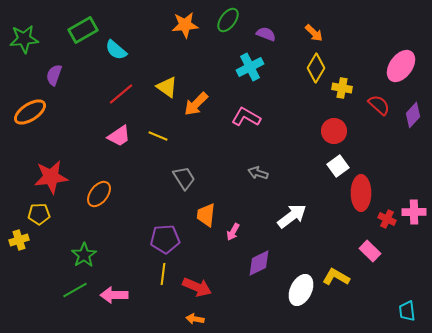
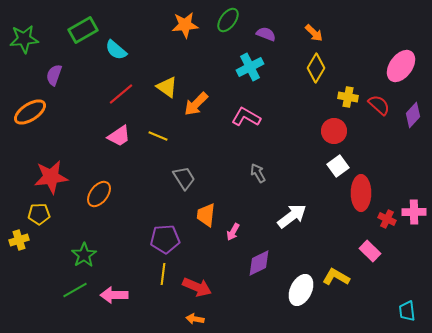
yellow cross at (342, 88): moved 6 px right, 9 px down
gray arrow at (258, 173): rotated 42 degrees clockwise
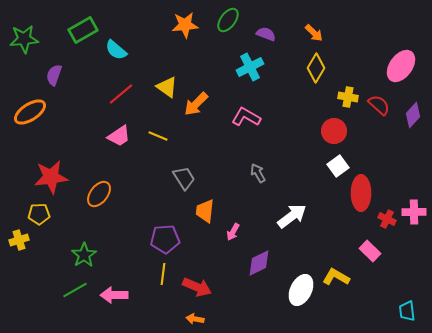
orange trapezoid at (206, 215): moved 1 px left, 4 px up
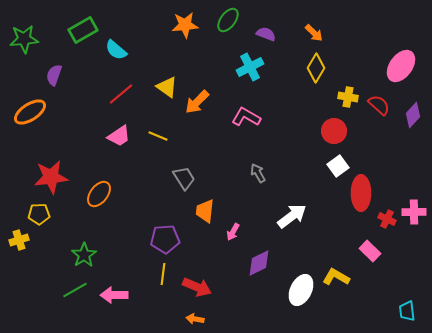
orange arrow at (196, 104): moved 1 px right, 2 px up
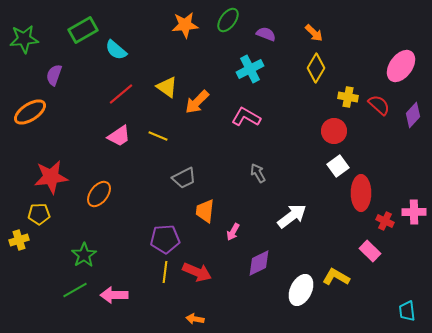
cyan cross at (250, 67): moved 2 px down
gray trapezoid at (184, 178): rotated 95 degrees clockwise
red cross at (387, 219): moved 2 px left, 2 px down
yellow line at (163, 274): moved 2 px right, 2 px up
red arrow at (197, 287): moved 15 px up
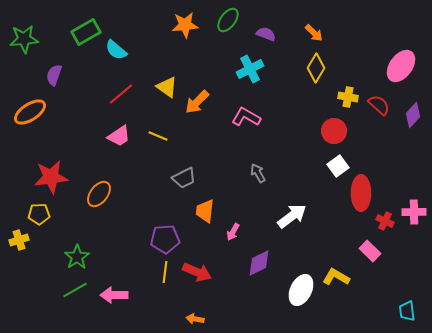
green rectangle at (83, 30): moved 3 px right, 2 px down
green star at (84, 255): moved 7 px left, 2 px down
